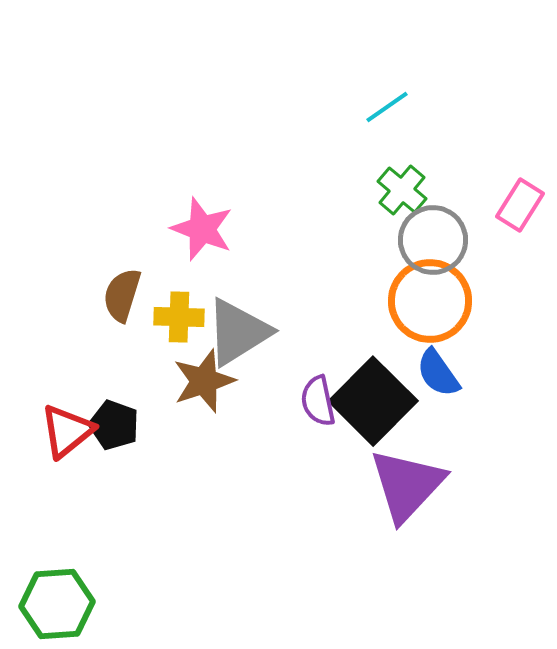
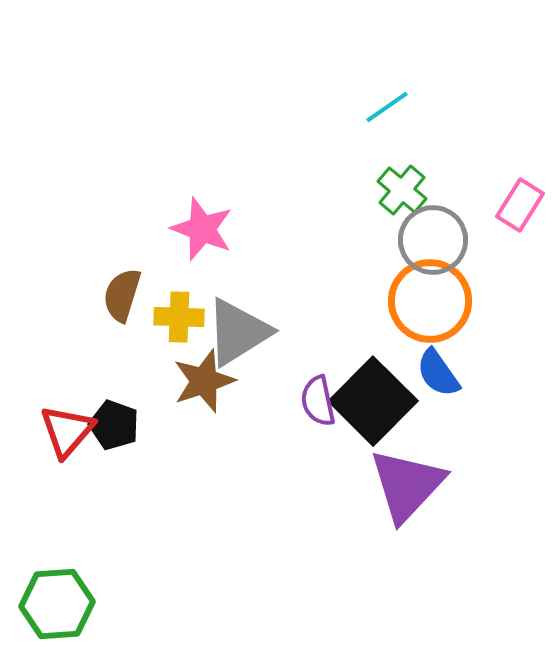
red triangle: rotated 10 degrees counterclockwise
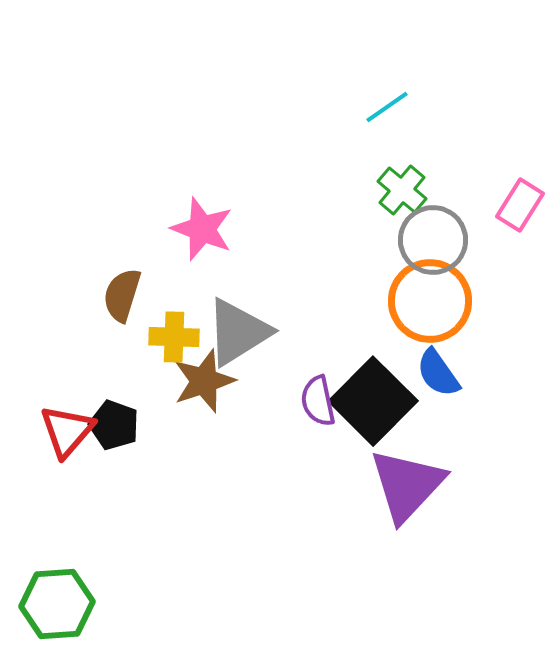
yellow cross: moved 5 px left, 20 px down
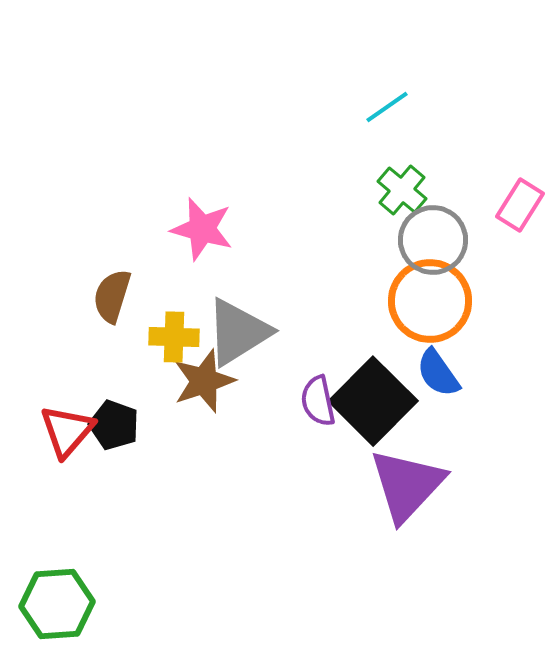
pink star: rotated 6 degrees counterclockwise
brown semicircle: moved 10 px left, 1 px down
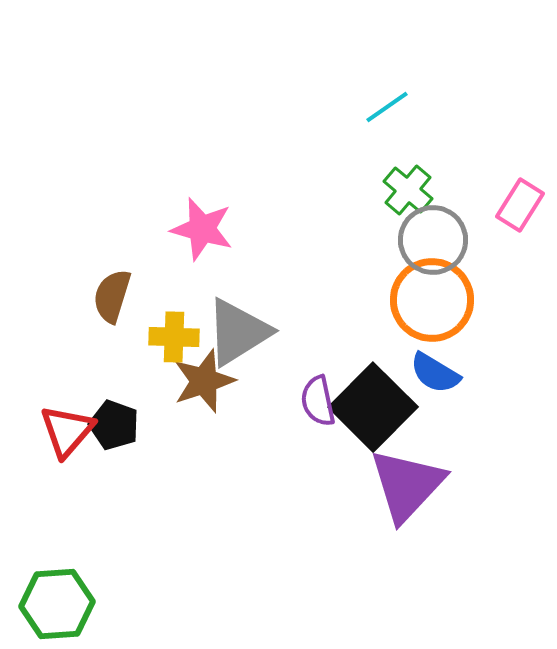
green cross: moved 6 px right
orange circle: moved 2 px right, 1 px up
blue semicircle: moved 3 px left; rotated 24 degrees counterclockwise
black square: moved 6 px down
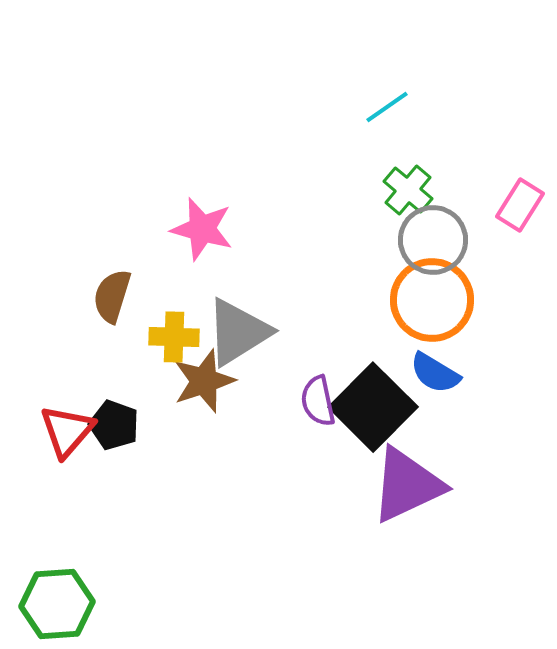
purple triangle: rotated 22 degrees clockwise
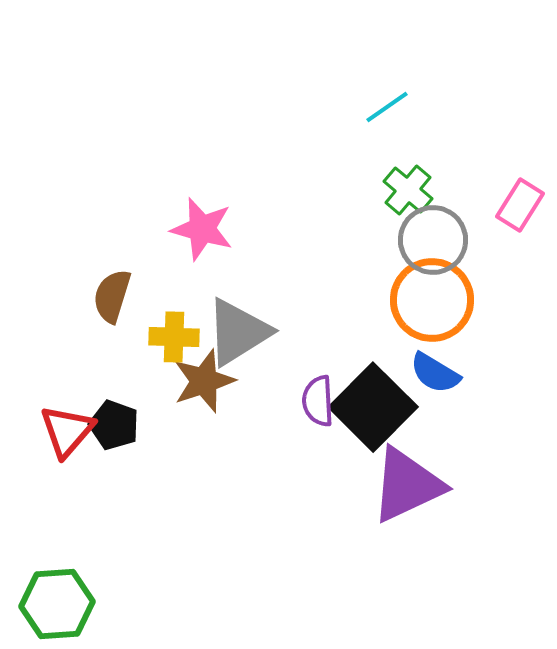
purple semicircle: rotated 9 degrees clockwise
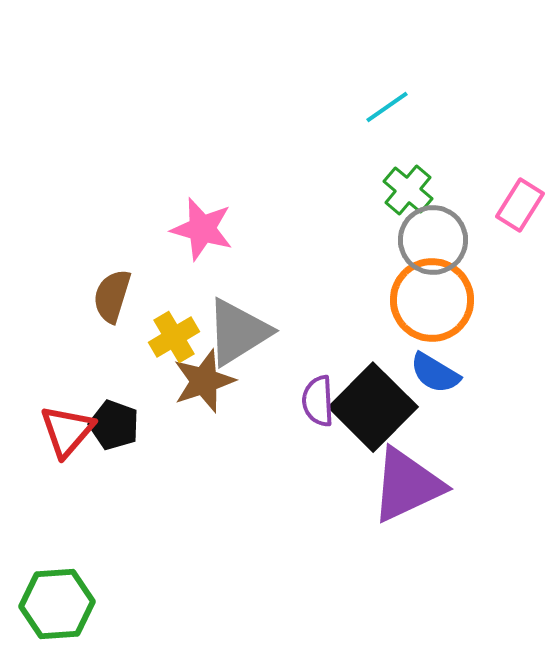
yellow cross: rotated 33 degrees counterclockwise
